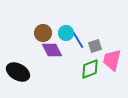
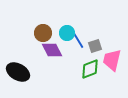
cyan circle: moved 1 px right
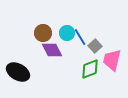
blue line: moved 2 px right, 3 px up
gray square: rotated 24 degrees counterclockwise
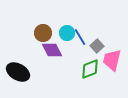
gray square: moved 2 px right
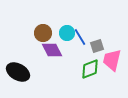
gray square: rotated 24 degrees clockwise
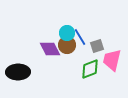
brown circle: moved 24 px right, 12 px down
purple diamond: moved 2 px left, 1 px up
black ellipse: rotated 30 degrees counterclockwise
